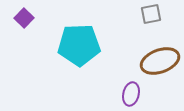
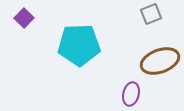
gray square: rotated 10 degrees counterclockwise
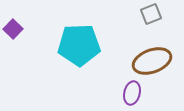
purple square: moved 11 px left, 11 px down
brown ellipse: moved 8 px left
purple ellipse: moved 1 px right, 1 px up
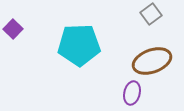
gray square: rotated 15 degrees counterclockwise
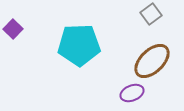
brown ellipse: rotated 24 degrees counterclockwise
purple ellipse: rotated 55 degrees clockwise
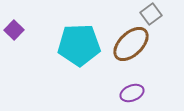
purple square: moved 1 px right, 1 px down
brown ellipse: moved 21 px left, 17 px up
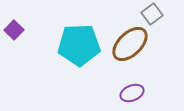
gray square: moved 1 px right
brown ellipse: moved 1 px left
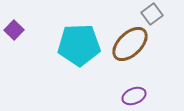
purple ellipse: moved 2 px right, 3 px down
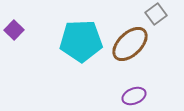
gray square: moved 4 px right
cyan pentagon: moved 2 px right, 4 px up
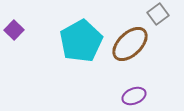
gray square: moved 2 px right
cyan pentagon: rotated 27 degrees counterclockwise
